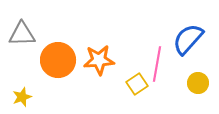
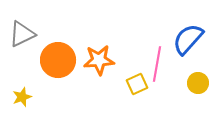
gray triangle: rotated 24 degrees counterclockwise
yellow square: rotated 10 degrees clockwise
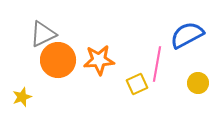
gray triangle: moved 21 px right
blue semicircle: moved 1 px left, 4 px up; rotated 20 degrees clockwise
